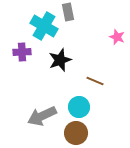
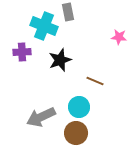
cyan cross: rotated 8 degrees counterclockwise
pink star: moved 2 px right; rotated 14 degrees counterclockwise
gray arrow: moved 1 px left, 1 px down
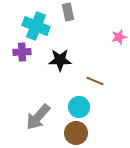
cyan cross: moved 8 px left
pink star: rotated 21 degrees counterclockwise
black star: rotated 20 degrees clockwise
gray arrow: moved 3 px left; rotated 24 degrees counterclockwise
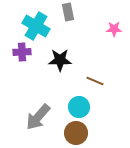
cyan cross: rotated 8 degrees clockwise
pink star: moved 5 px left, 8 px up; rotated 14 degrees clockwise
